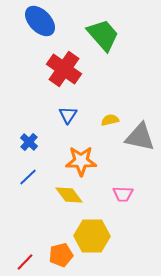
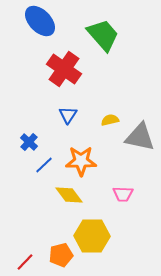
blue line: moved 16 px right, 12 px up
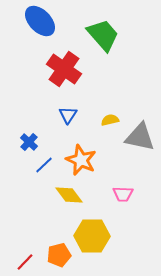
orange star: moved 1 px up; rotated 24 degrees clockwise
orange pentagon: moved 2 px left
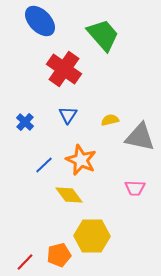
blue cross: moved 4 px left, 20 px up
pink trapezoid: moved 12 px right, 6 px up
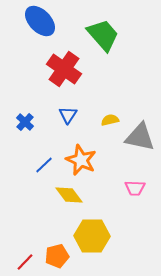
orange pentagon: moved 2 px left, 1 px down
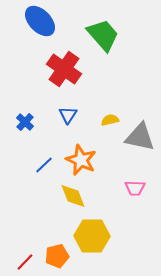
yellow diamond: moved 4 px right, 1 px down; rotated 16 degrees clockwise
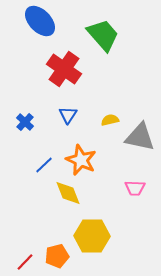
yellow diamond: moved 5 px left, 3 px up
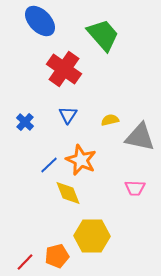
blue line: moved 5 px right
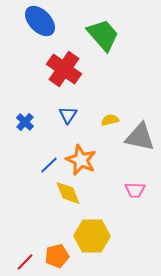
pink trapezoid: moved 2 px down
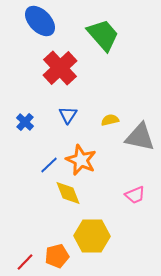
red cross: moved 4 px left, 1 px up; rotated 12 degrees clockwise
pink trapezoid: moved 5 px down; rotated 25 degrees counterclockwise
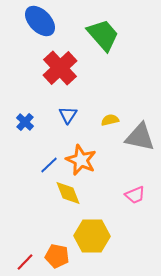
orange pentagon: rotated 25 degrees clockwise
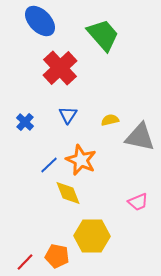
pink trapezoid: moved 3 px right, 7 px down
